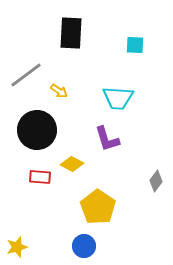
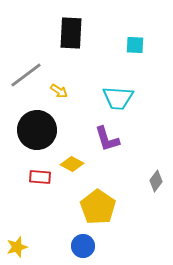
blue circle: moved 1 px left
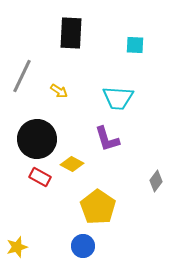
gray line: moved 4 px left, 1 px down; rotated 28 degrees counterclockwise
black circle: moved 9 px down
red rectangle: rotated 25 degrees clockwise
